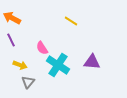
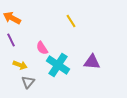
yellow line: rotated 24 degrees clockwise
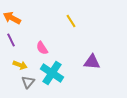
cyan cross: moved 6 px left, 8 px down
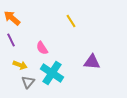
orange arrow: rotated 12 degrees clockwise
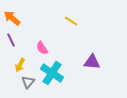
yellow line: rotated 24 degrees counterclockwise
yellow arrow: rotated 96 degrees clockwise
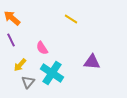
yellow line: moved 2 px up
yellow arrow: rotated 16 degrees clockwise
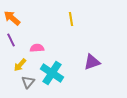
yellow line: rotated 48 degrees clockwise
pink semicircle: moved 5 px left; rotated 120 degrees clockwise
purple triangle: rotated 24 degrees counterclockwise
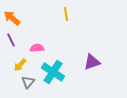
yellow line: moved 5 px left, 5 px up
cyan cross: moved 1 px right, 1 px up
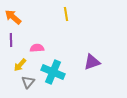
orange arrow: moved 1 px right, 1 px up
purple line: rotated 24 degrees clockwise
cyan cross: rotated 10 degrees counterclockwise
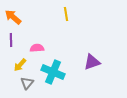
gray triangle: moved 1 px left, 1 px down
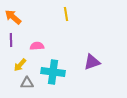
pink semicircle: moved 2 px up
cyan cross: rotated 15 degrees counterclockwise
gray triangle: rotated 48 degrees clockwise
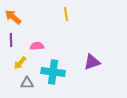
yellow arrow: moved 2 px up
